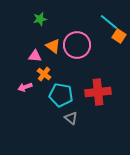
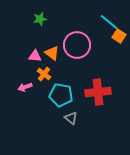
orange triangle: moved 1 px left, 7 px down
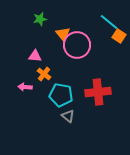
orange triangle: moved 11 px right, 19 px up; rotated 14 degrees clockwise
pink arrow: rotated 24 degrees clockwise
gray triangle: moved 3 px left, 2 px up
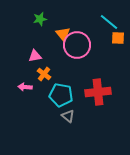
orange square: moved 1 px left, 2 px down; rotated 32 degrees counterclockwise
pink triangle: rotated 16 degrees counterclockwise
